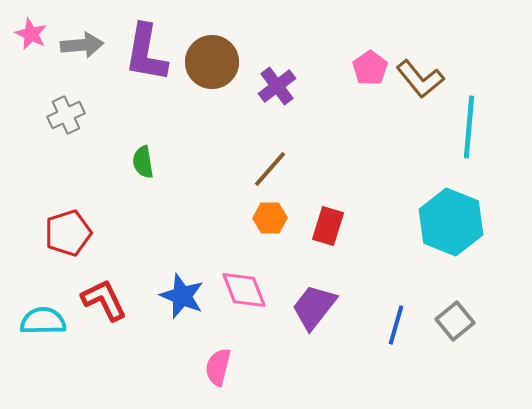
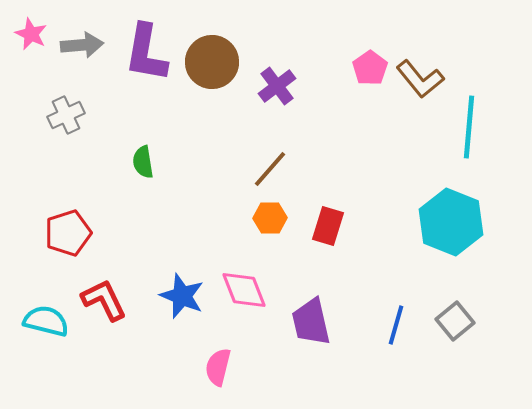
purple trapezoid: moved 3 px left, 15 px down; rotated 51 degrees counterclockwise
cyan semicircle: moved 3 px right; rotated 15 degrees clockwise
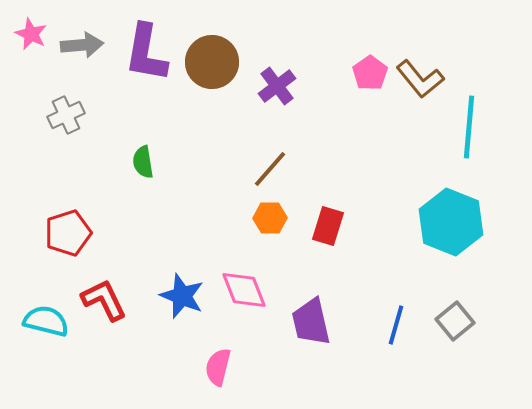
pink pentagon: moved 5 px down
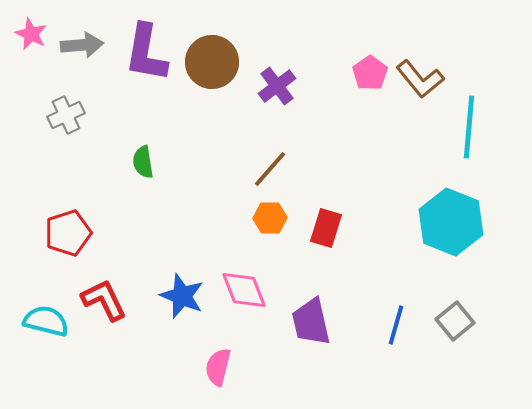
red rectangle: moved 2 px left, 2 px down
